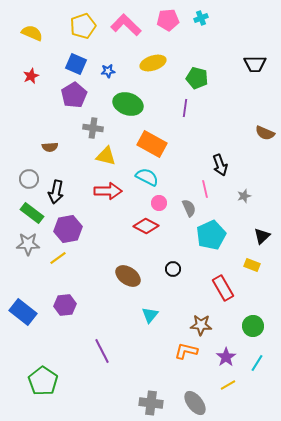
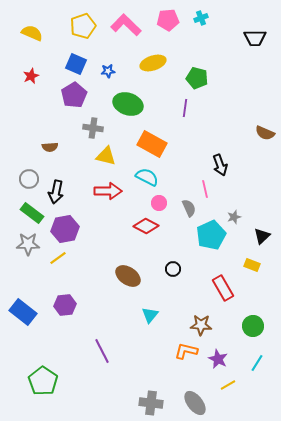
black trapezoid at (255, 64): moved 26 px up
gray star at (244, 196): moved 10 px left, 21 px down
purple hexagon at (68, 229): moved 3 px left
purple star at (226, 357): moved 8 px left, 2 px down; rotated 12 degrees counterclockwise
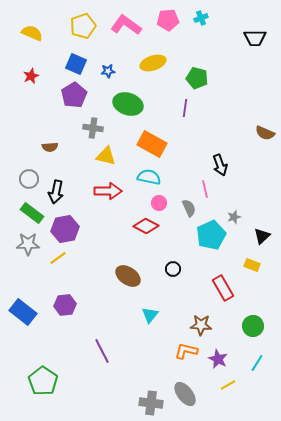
pink L-shape at (126, 25): rotated 8 degrees counterclockwise
cyan semicircle at (147, 177): moved 2 px right; rotated 15 degrees counterclockwise
gray ellipse at (195, 403): moved 10 px left, 9 px up
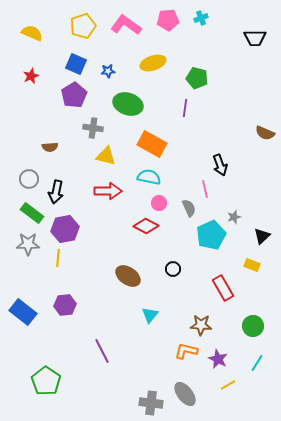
yellow line at (58, 258): rotated 48 degrees counterclockwise
green pentagon at (43, 381): moved 3 px right
